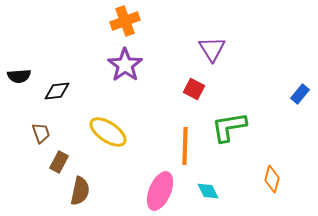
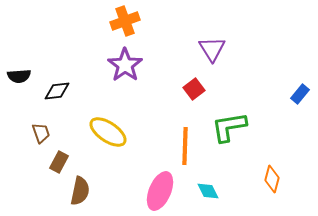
red square: rotated 25 degrees clockwise
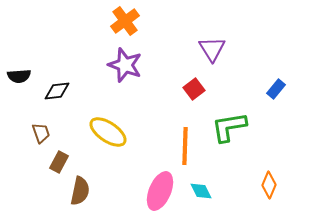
orange cross: rotated 16 degrees counterclockwise
purple star: rotated 16 degrees counterclockwise
blue rectangle: moved 24 px left, 5 px up
orange diamond: moved 3 px left, 6 px down; rotated 8 degrees clockwise
cyan diamond: moved 7 px left
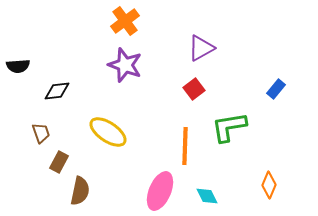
purple triangle: moved 11 px left, 1 px up; rotated 32 degrees clockwise
black semicircle: moved 1 px left, 10 px up
cyan diamond: moved 6 px right, 5 px down
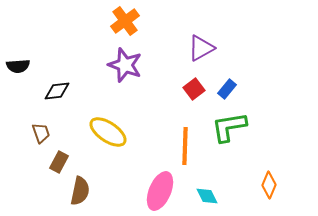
blue rectangle: moved 49 px left
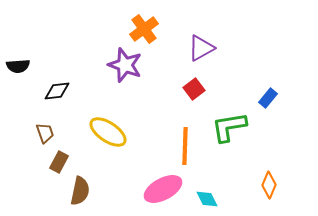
orange cross: moved 19 px right, 8 px down
blue rectangle: moved 41 px right, 9 px down
brown trapezoid: moved 4 px right
pink ellipse: moved 3 px right, 2 px up; rotated 39 degrees clockwise
cyan diamond: moved 3 px down
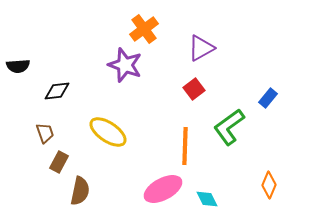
green L-shape: rotated 27 degrees counterclockwise
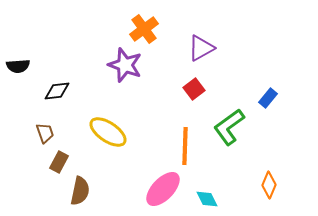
pink ellipse: rotated 18 degrees counterclockwise
